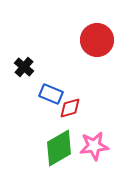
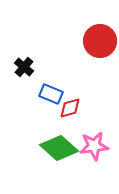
red circle: moved 3 px right, 1 px down
green diamond: rotated 72 degrees clockwise
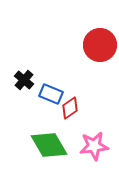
red circle: moved 4 px down
black cross: moved 13 px down
red diamond: rotated 20 degrees counterclockwise
green diamond: moved 10 px left, 3 px up; rotated 18 degrees clockwise
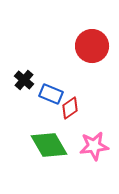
red circle: moved 8 px left, 1 px down
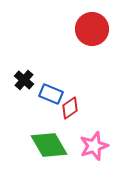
red circle: moved 17 px up
pink star: rotated 12 degrees counterclockwise
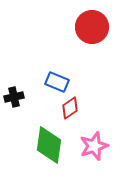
red circle: moved 2 px up
black cross: moved 10 px left, 17 px down; rotated 36 degrees clockwise
blue rectangle: moved 6 px right, 12 px up
green diamond: rotated 39 degrees clockwise
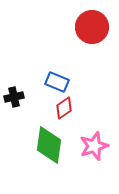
red diamond: moved 6 px left
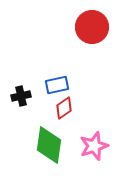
blue rectangle: moved 3 px down; rotated 35 degrees counterclockwise
black cross: moved 7 px right, 1 px up
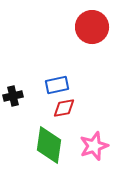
black cross: moved 8 px left
red diamond: rotated 25 degrees clockwise
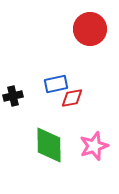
red circle: moved 2 px left, 2 px down
blue rectangle: moved 1 px left, 1 px up
red diamond: moved 8 px right, 10 px up
green diamond: rotated 9 degrees counterclockwise
